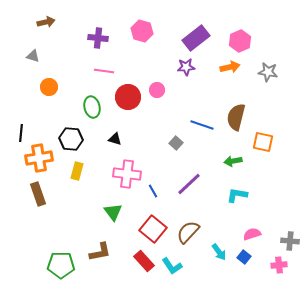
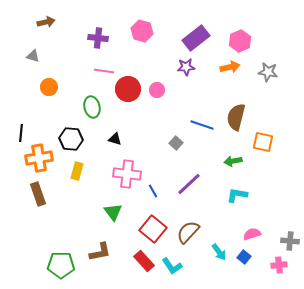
red circle at (128, 97): moved 8 px up
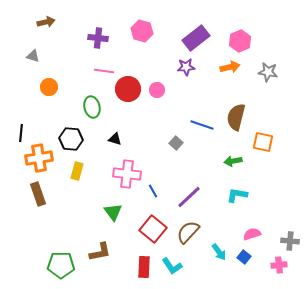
purple line at (189, 184): moved 13 px down
red rectangle at (144, 261): moved 6 px down; rotated 45 degrees clockwise
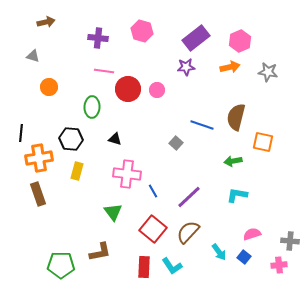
green ellipse at (92, 107): rotated 15 degrees clockwise
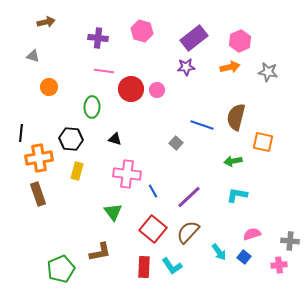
purple rectangle at (196, 38): moved 2 px left
red circle at (128, 89): moved 3 px right
green pentagon at (61, 265): moved 4 px down; rotated 24 degrees counterclockwise
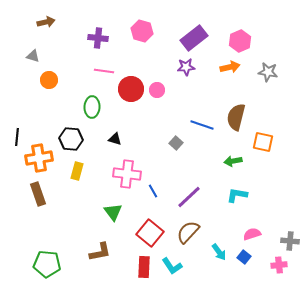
orange circle at (49, 87): moved 7 px up
black line at (21, 133): moved 4 px left, 4 px down
red square at (153, 229): moved 3 px left, 4 px down
green pentagon at (61, 269): moved 14 px left, 5 px up; rotated 28 degrees clockwise
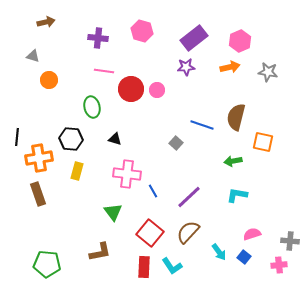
green ellipse at (92, 107): rotated 15 degrees counterclockwise
